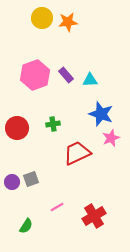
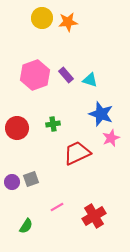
cyan triangle: rotated 21 degrees clockwise
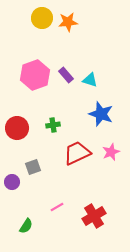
green cross: moved 1 px down
pink star: moved 14 px down
gray square: moved 2 px right, 12 px up
